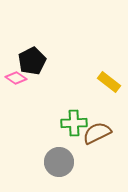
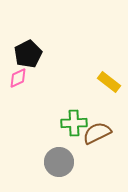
black pentagon: moved 4 px left, 7 px up
pink diamond: moved 2 px right; rotated 60 degrees counterclockwise
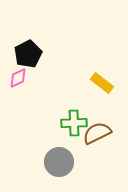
yellow rectangle: moved 7 px left, 1 px down
